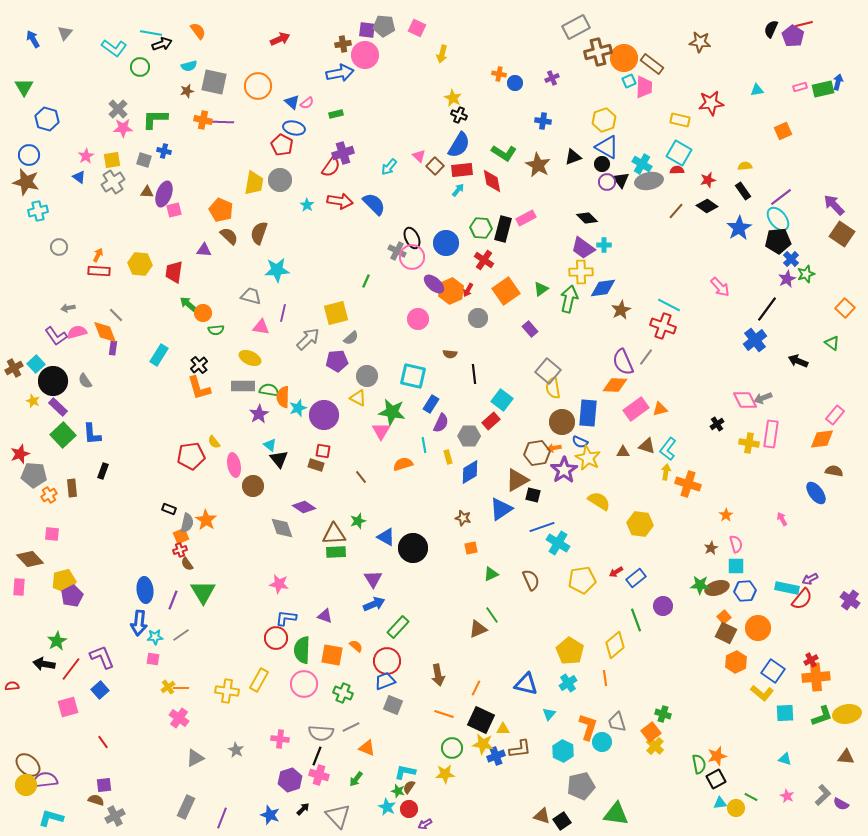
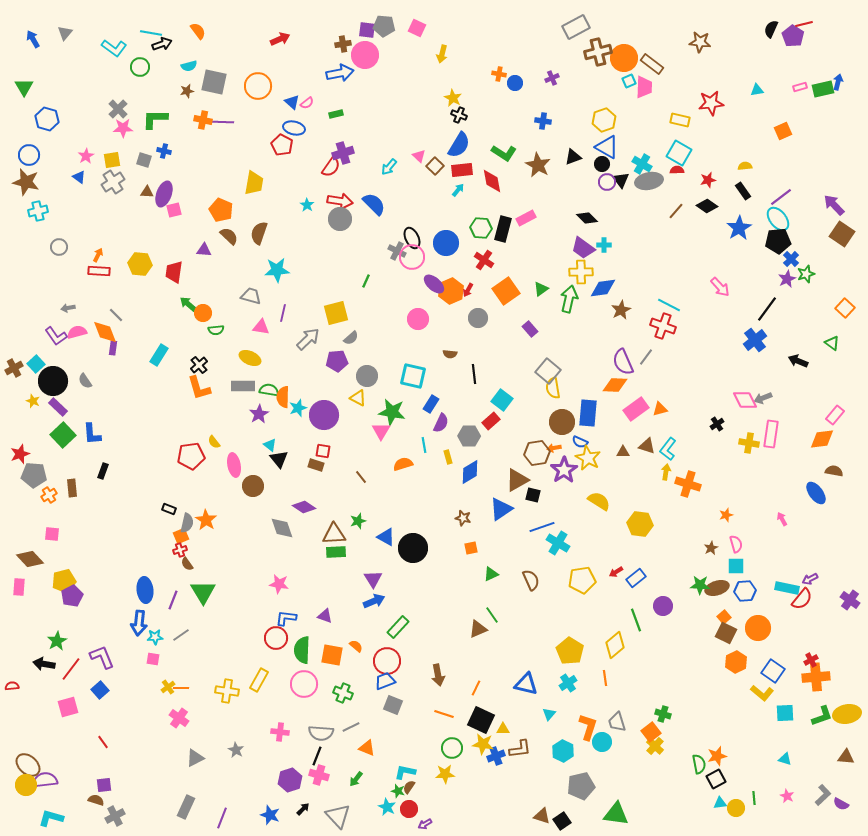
gray circle at (280, 180): moved 60 px right, 39 px down
orange star at (726, 515): rotated 16 degrees clockwise
blue arrow at (374, 604): moved 3 px up
pink cross at (280, 739): moved 7 px up
green line at (751, 797): moved 3 px right, 1 px down; rotated 56 degrees clockwise
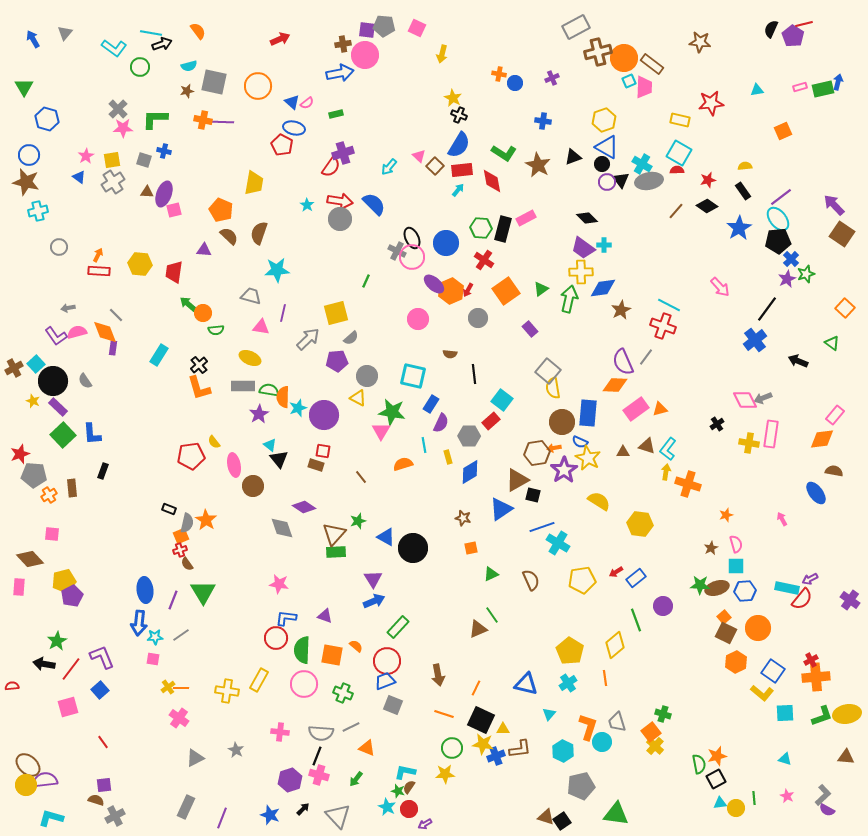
brown triangle at (334, 534): rotated 45 degrees counterclockwise
purple semicircle at (841, 804): moved 14 px left, 6 px down
brown triangle at (542, 816): moved 4 px right, 1 px down
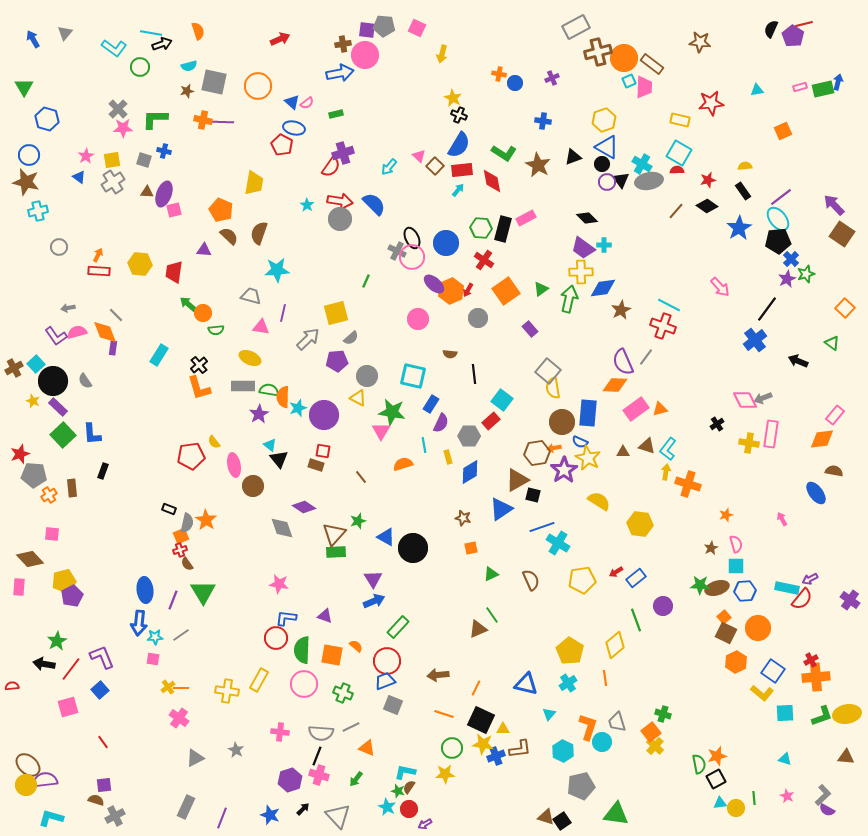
orange semicircle at (198, 31): rotated 18 degrees clockwise
brown arrow at (438, 675): rotated 95 degrees clockwise
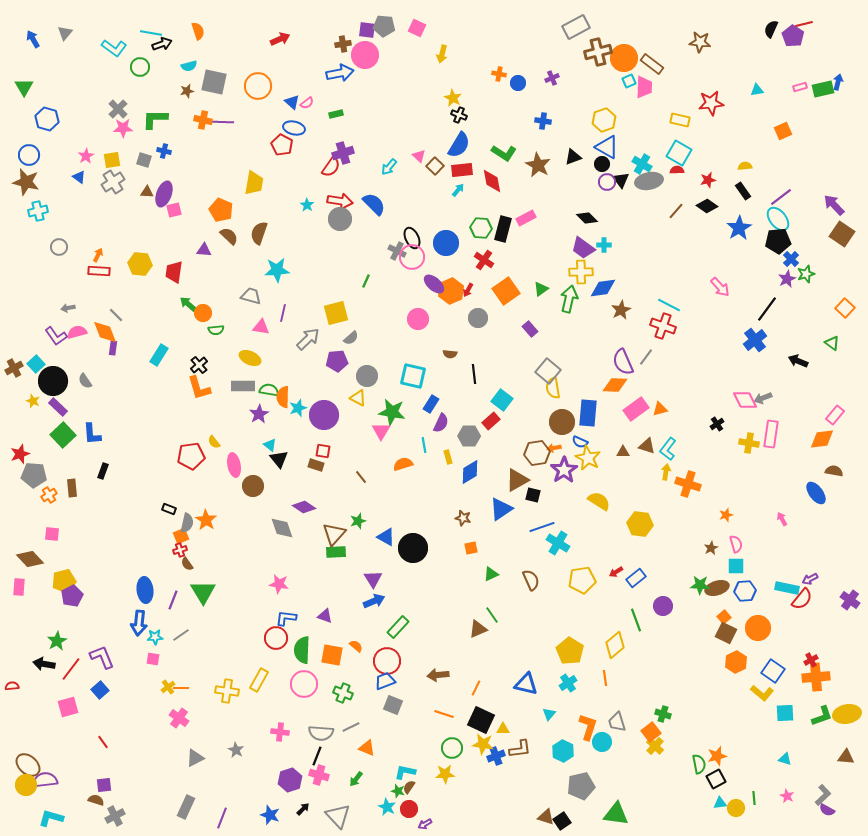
blue circle at (515, 83): moved 3 px right
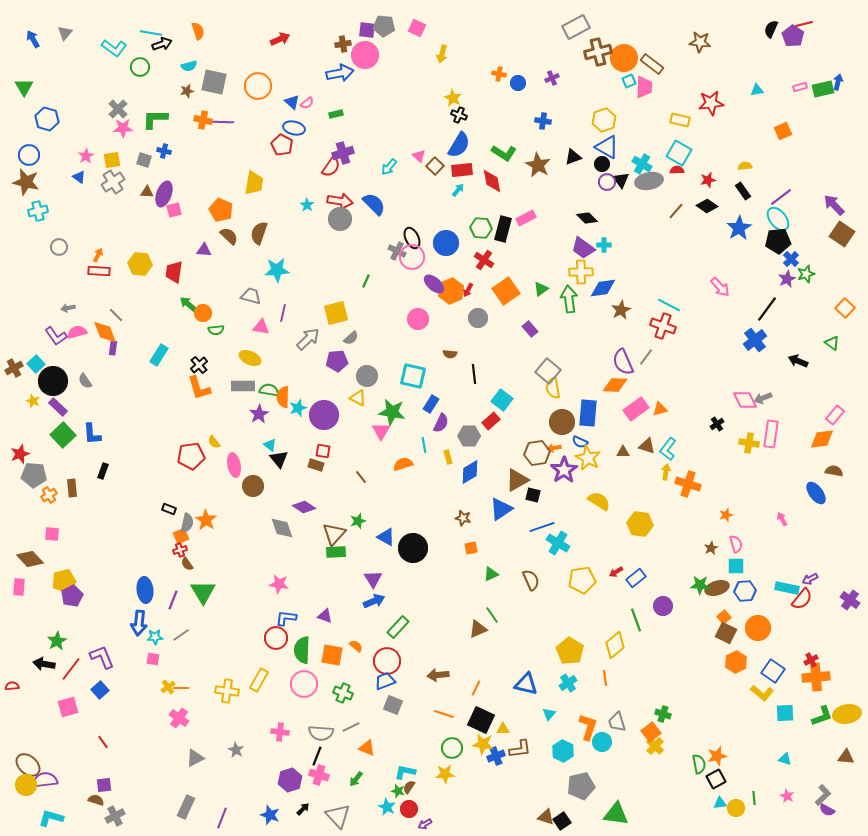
green arrow at (569, 299): rotated 20 degrees counterclockwise
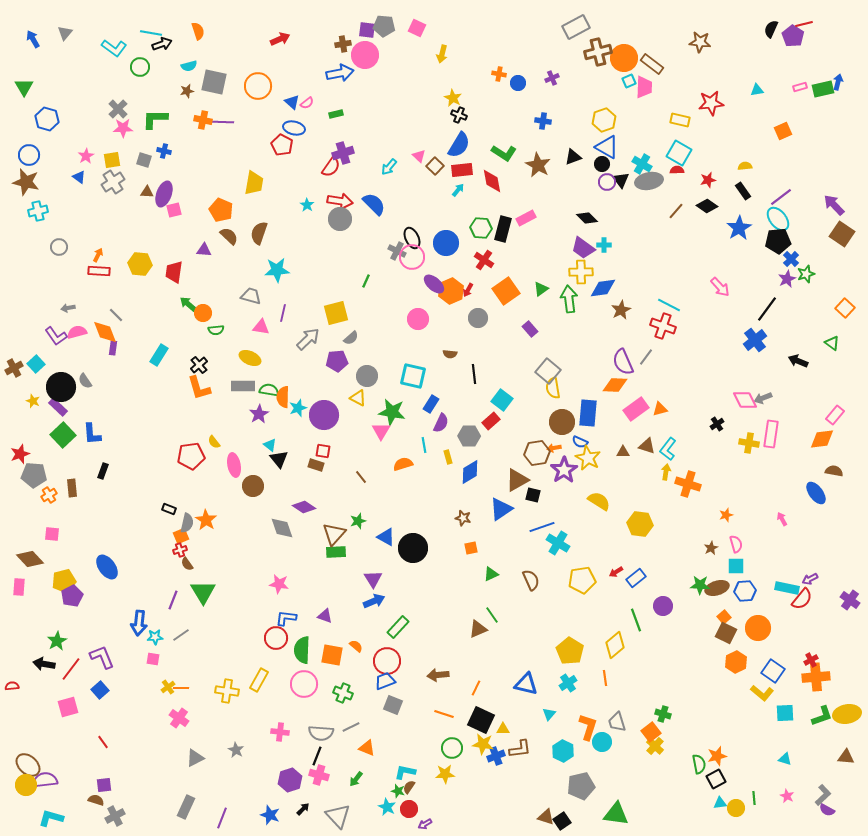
black circle at (53, 381): moved 8 px right, 6 px down
blue ellipse at (145, 590): moved 38 px left, 23 px up; rotated 30 degrees counterclockwise
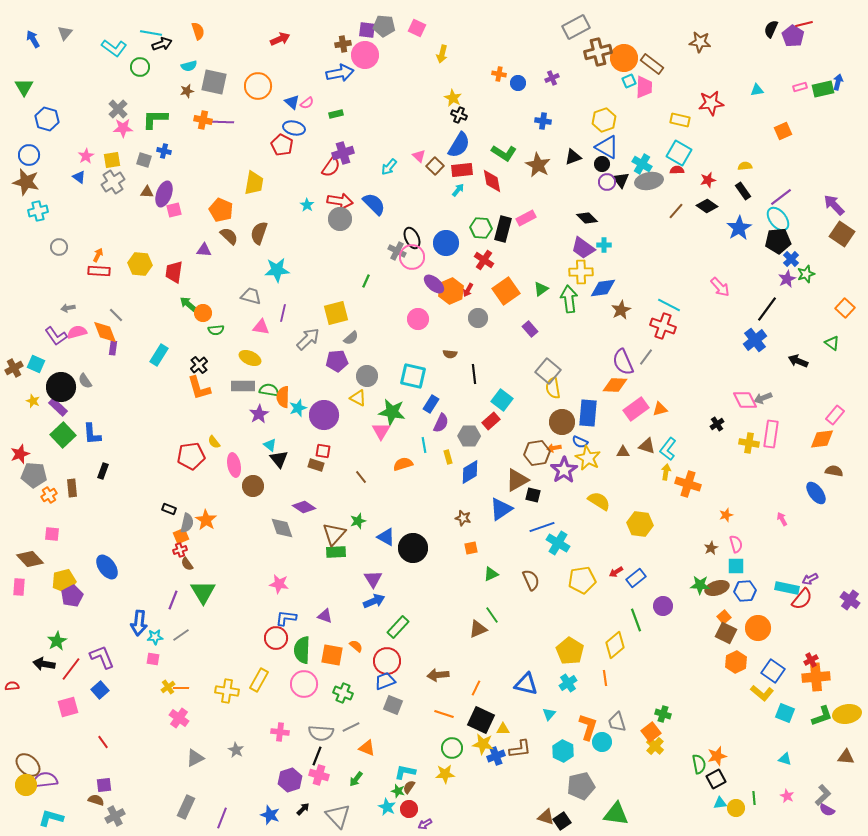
cyan square at (36, 364): rotated 24 degrees counterclockwise
cyan square at (785, 713): rotated 24 degrees clockwise
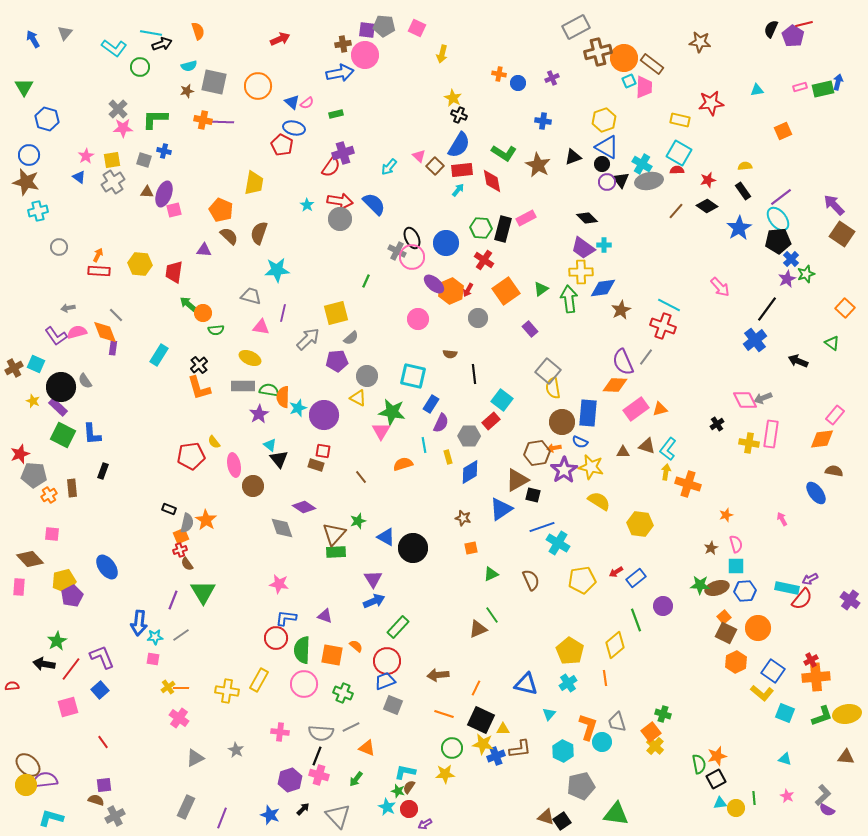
green square at (63, 435): rotated 20 degrees counterclockwise
yellow star at (588, 458): moved 3 px right, 9 px down; rotated 15 degrees counterclockwise
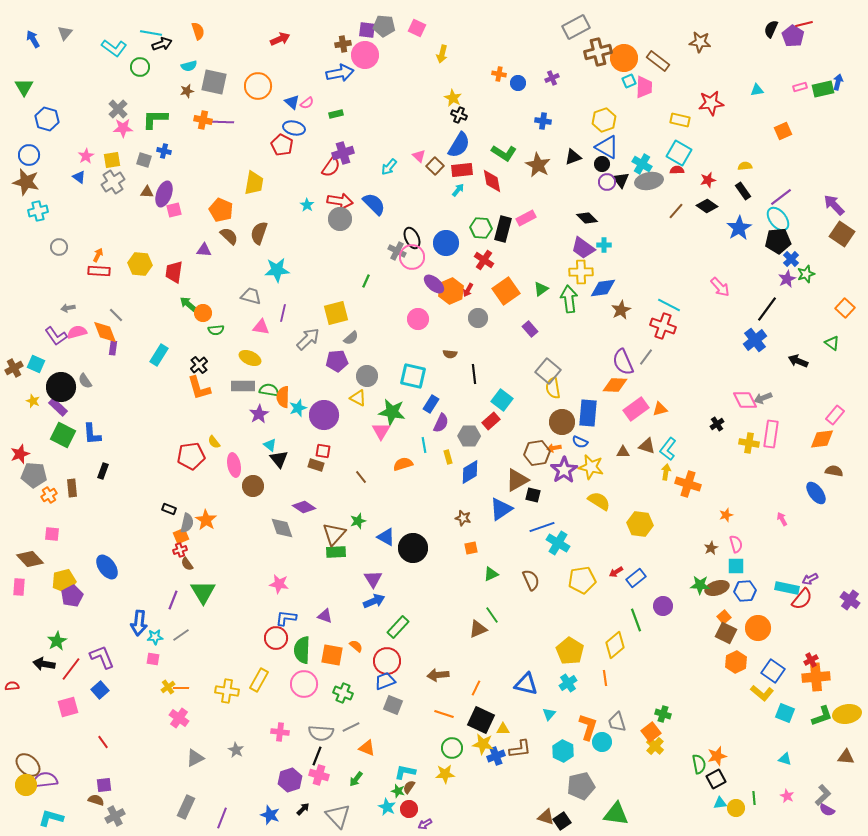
brown rectangle at (652, 64): moved 6 px right, 3 px up
